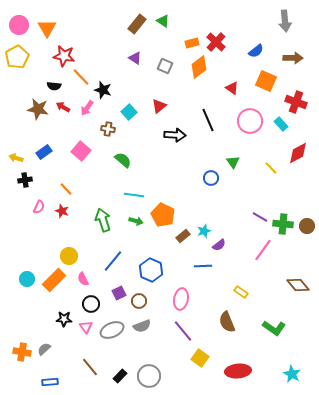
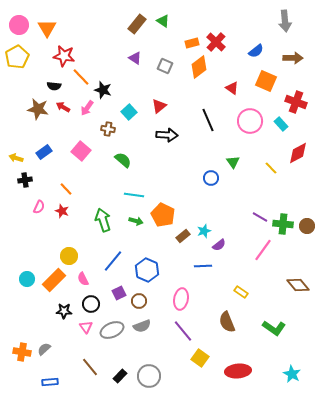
black arrow at (175, 135): moved 8 px left
blue hexagon at (151, 270): moved 4 px left
black star at (64, 319): moved 8 px up
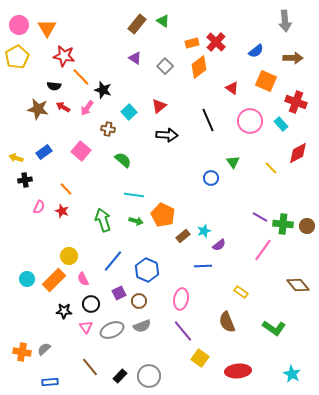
gray square at (165, 66): rotated 21 degrees clockwise
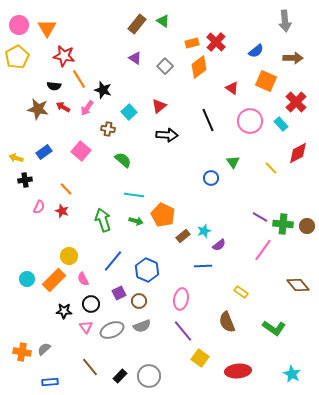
orange line at (81, 77): moved 2 px left, 2 px down; rotated 12 degrees clockwise
red cross at (296, 102): rotated 25 degrees clockwise
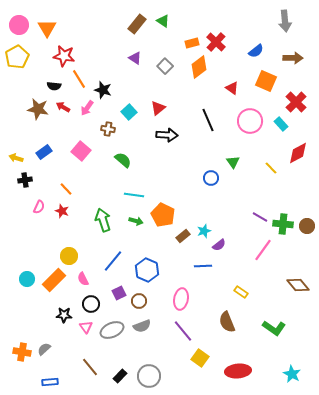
red triangle at (159, 106): moved 1 px left, 2 px down
black star at (64, 311): moved 4 px down
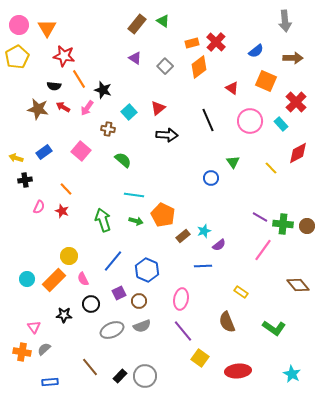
pink triangle at (86, 327): moved 52 px left
gray circle at (149, 376): moved 4 px left
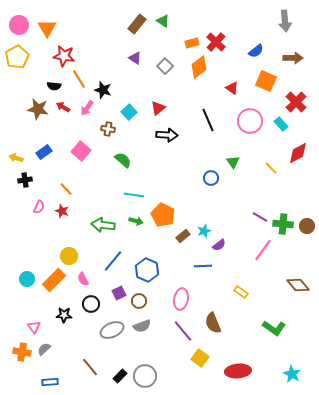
green arrow at (103, 220): moved 5 px down; rotated 65 degrees counterclockwise
brown semicircle at (227, 322): moved 14 px left, 1 px down
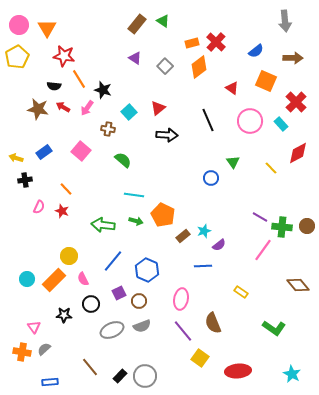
green cross at (283, 224): moved 1 px left, 3 px down
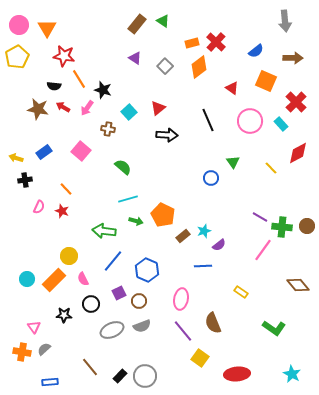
green semicircle at (123, 160): moved 7 px down
cyan line at (134, 195): moved 6 px left, 4 px down; rotated 24 degrees counterclockwise
green arrow at (103, 225): moved 1 px right, 6 px down
red ellipse at (238, 371): moved 1 px left, 3 px down
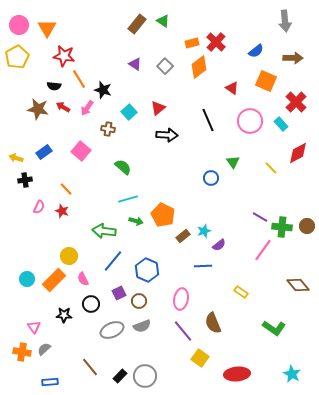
purple triangle at (135, 58): moved 6 px down
